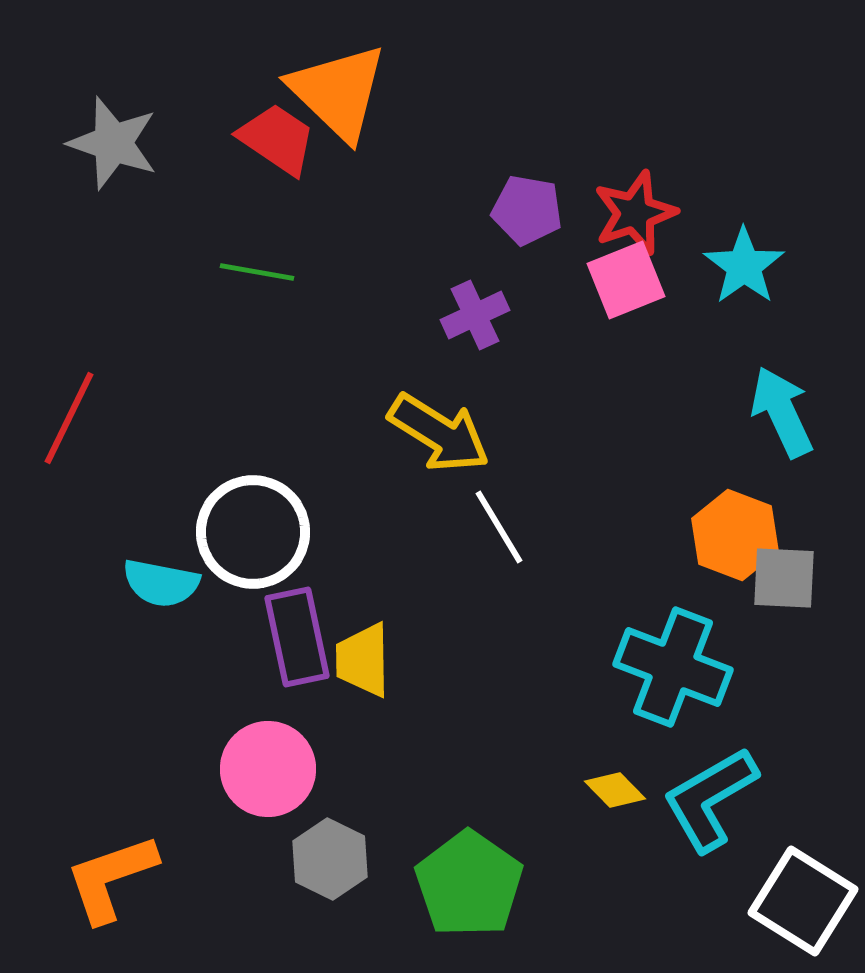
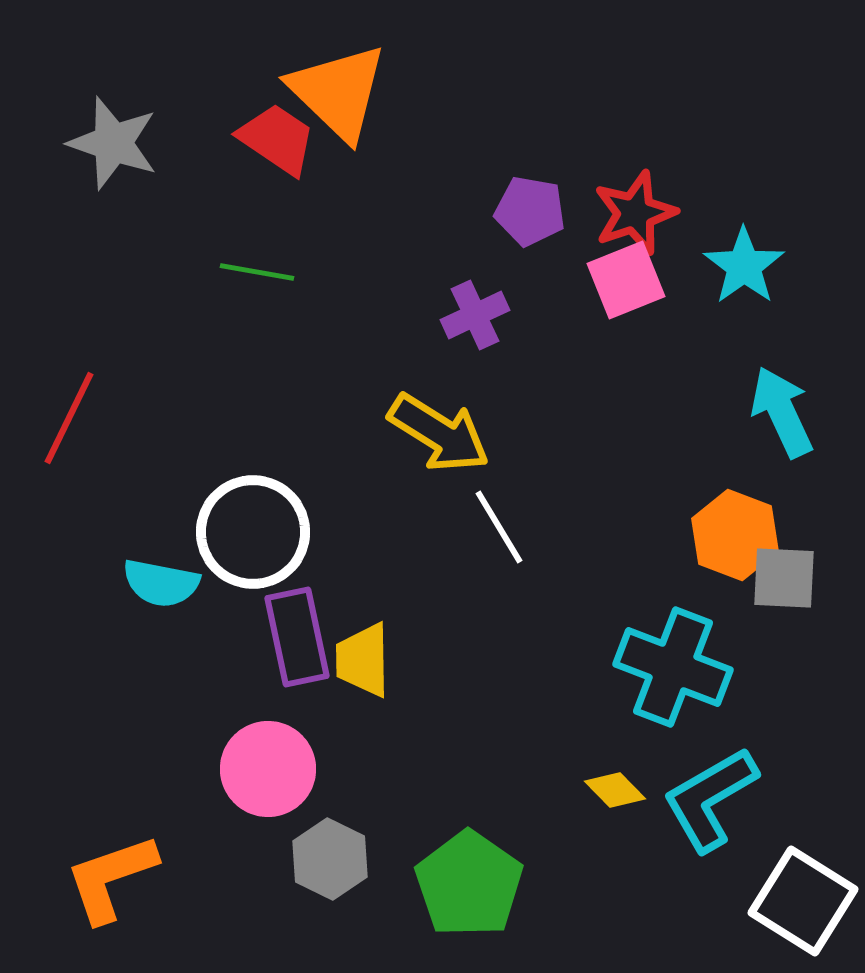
purple pentagon: moved 3 px right, 1 px down
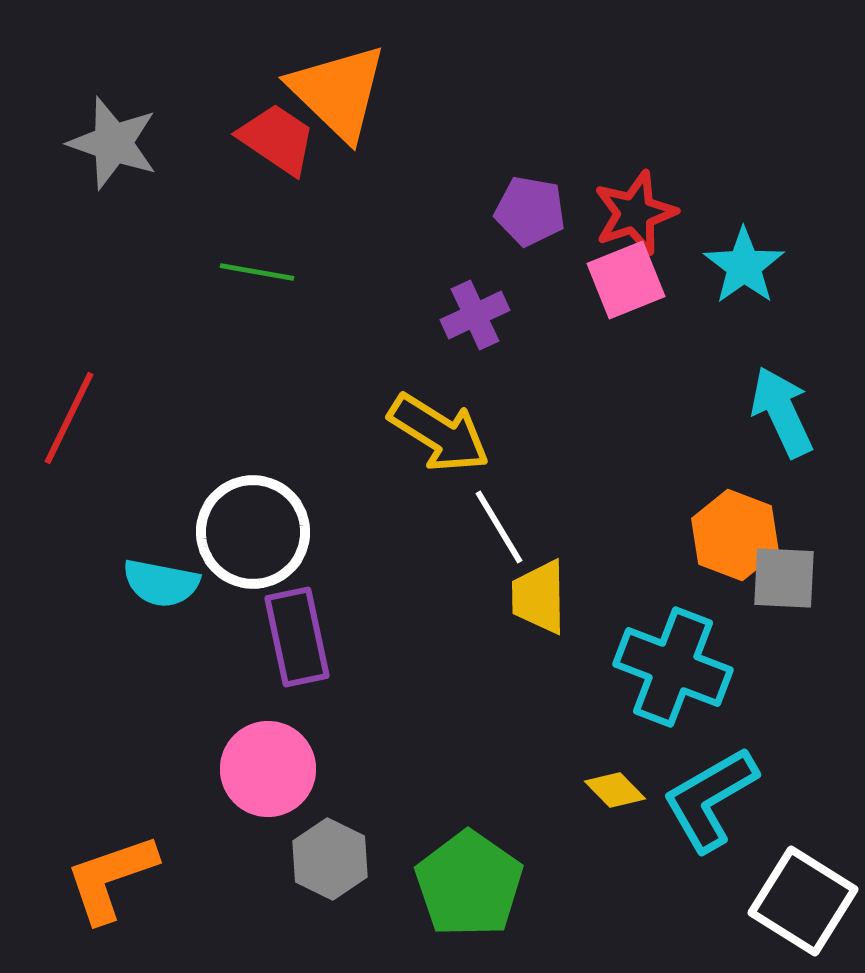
yellow trapezoid: moved 176 px right, 63 px up
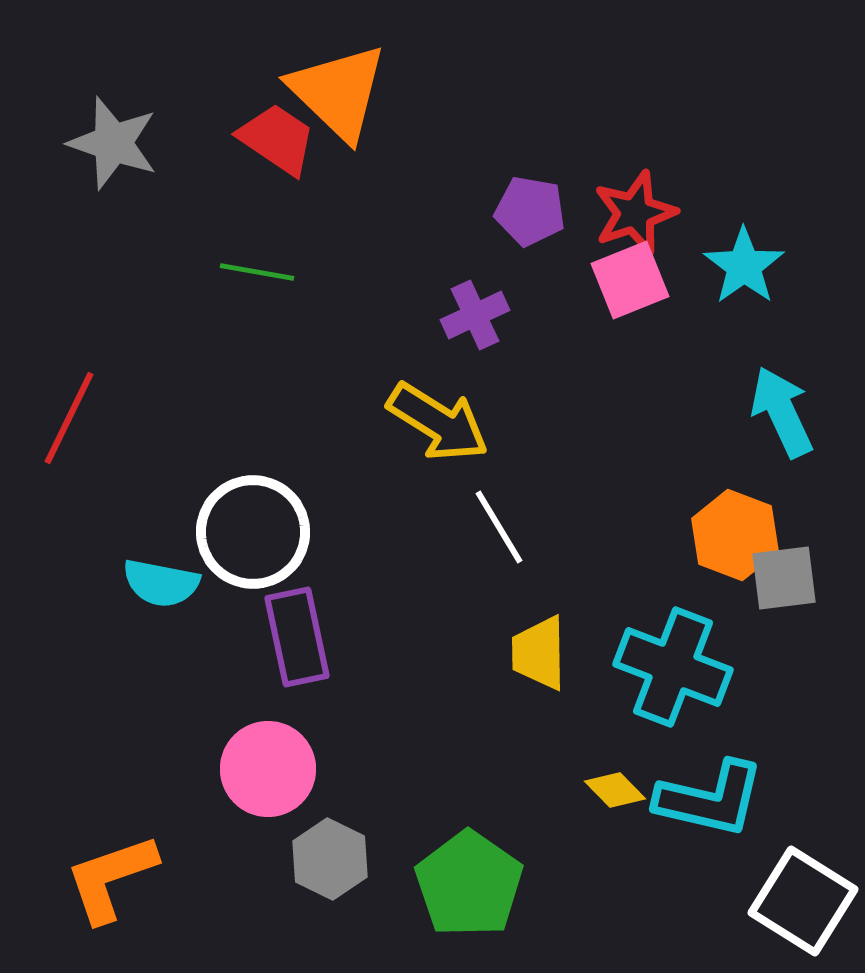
pink square: moved 4 px right
yellow arrow: moved 1 px left, 11 px up
gray square: rotated 10 degrees counterclockwise
yellow trapezoid: moved 56 px down
cyan L-shape: rotated 137 degrees counterclockwise
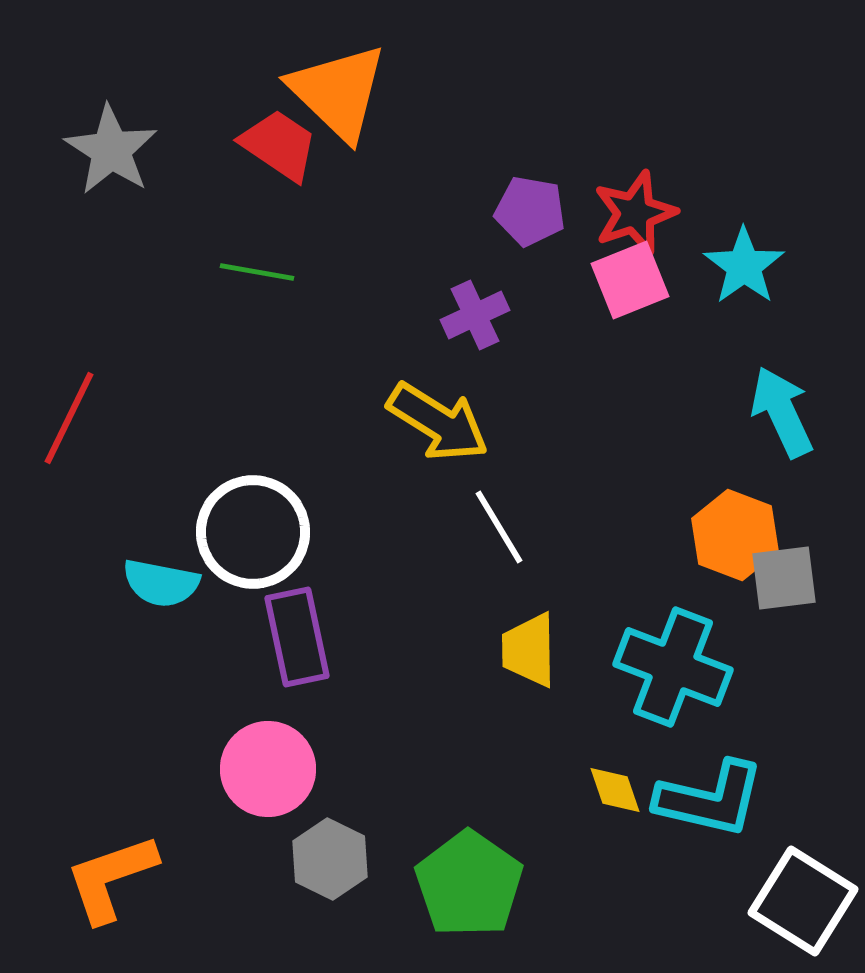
red trapezoid: moved 2 px right, 6 px down
gray star: moved 2 px left, 7 px down; rotated 14 degrees clockwise
yellow trapezoid: moved 10 px left, 3 px up
yellow diamond: rotated 26 degrees clockwise
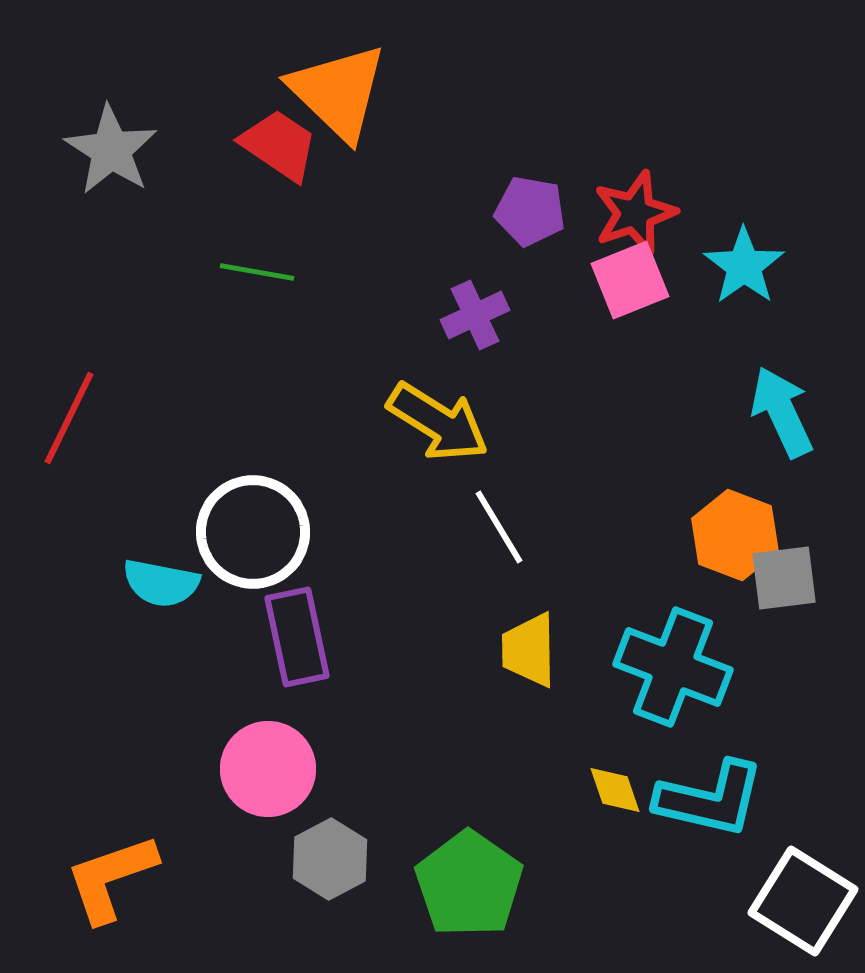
gray hexagon: rotated 6 degrees clockwise
